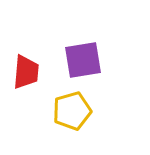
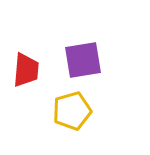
red trapezoid: moved 2 px up
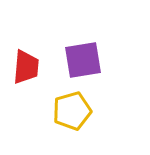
red trapezoid: moved 3 px up
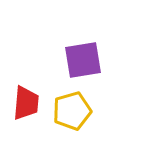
red trapezoid: moved 36 px down
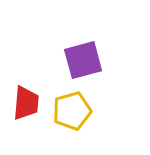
purple square: rotated 6 degrees counterclockwise
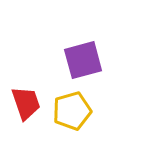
red trapezoid: rotated 24 degrees counterclockwise
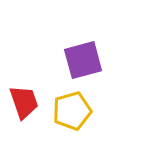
red trapezoid: moved 2 px left, 1 px up
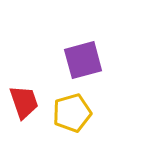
yellow pentagon: moved 2 px down
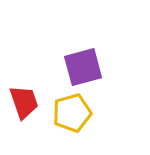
purple square: moved 7 px down
